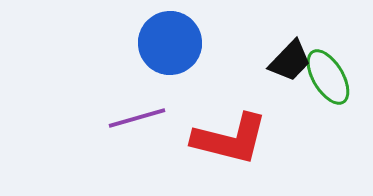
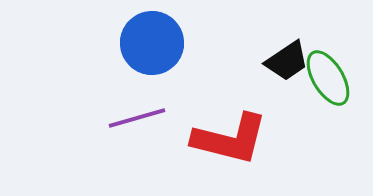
blue circle: moved 18 px left
black trapezoid: moved 3 px left; rotated 12 degrees clockwise
green ellipse: moved 1 px down
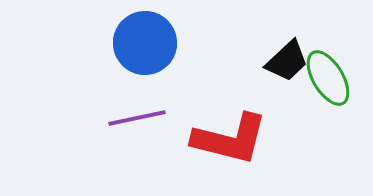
blue circle: moved 7 px left
black trapezoid: rotated 9 degrees counterclockwise
purple line: rotated 4 degrees clockwise
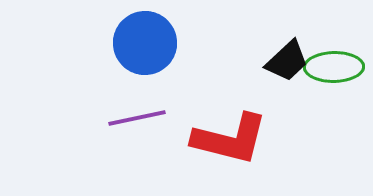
green ellipse: moved 6 px right, 11 px up; rotated 60 degrees counterclockwise
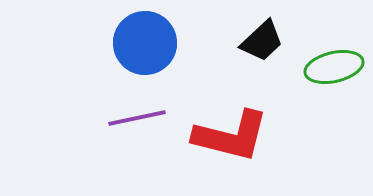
black trapezoid: moved 25 px left, 20 px up
green ellipse: rotated 12 degrees counterclockwise
red L-shape: moved 1 px right, 3 px up
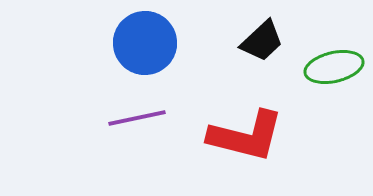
red L-shape: moved 15 px right
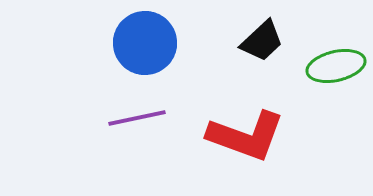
green ellipse: moved 2 px right, 1 px up
red L-shape: rotated 6 degrees clockwise
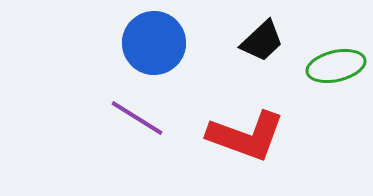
blue circle: moved 9 px right
purple line: rotated 44 degrees clockwise
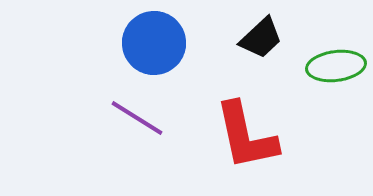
black trapezoid: moved 1 px left, 3 px up
green ellipse: rotated 6 degrees clockwise
red L-shape: rotated 58 degrees clockwise
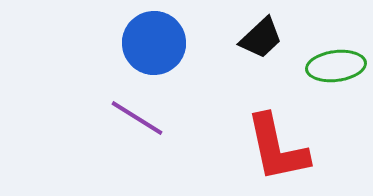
red L-shape: moved 31 px right, 12 px down
